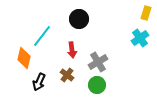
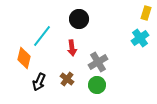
red arrow: moved 2 px up
brown cross: moved 4 px down
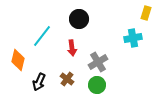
cyan cross: moved 7 px left; rotated 24 degrees clockwise
orange diamond: moved 6 px left, 2 px down
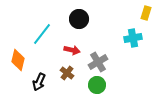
cyan line: moved 2 px up
red arrow: moved 2 px down; rotated 70 degrees counterclockwise
brown cross: moved 6 px up
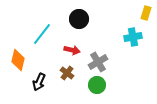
cyan cross: moved 1 px up
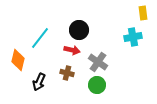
yellow rectangle: moved 3 px left; rotated 24 degrees counterclockwise
black circle: moved 11 px down
cyan line: moved 2 px left, 4 px down
gray cross: rotated 24 degrees counterclockwise
brown cross: rotated 24 degrees counterclockwise
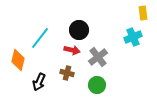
cyan cross: rotated 12 degrees counterclockwise
gray cross: moved 5 px up; rotated 18 degrees clockwise
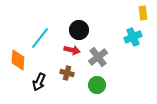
orange diamond: rotated 10 degrees counterclockwise
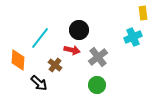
brown cross: moved 12 px left, 8 px up; rotated 24 degrees clockwise
black arrow: moved 1 px down; rotated 72 degrees counterclockwise
